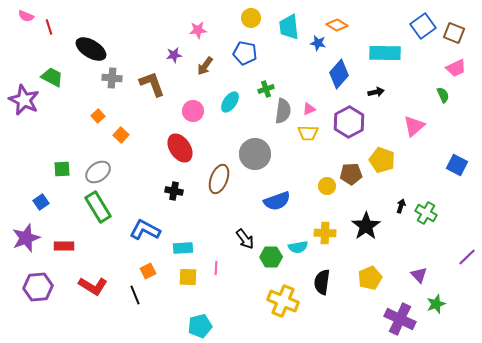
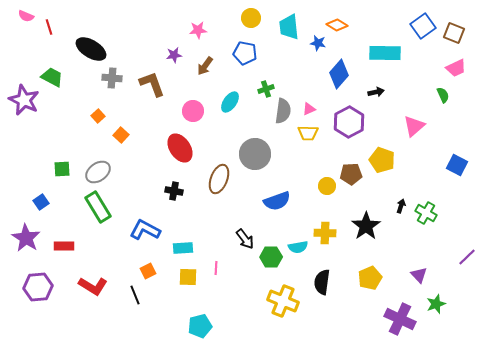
purple star at (26, 238): rotated 20 degrees counterclockwise
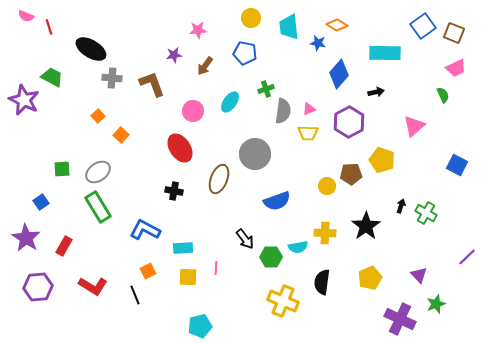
red rectangle at (64, 246): rotated 60 degrees counterclockwise
